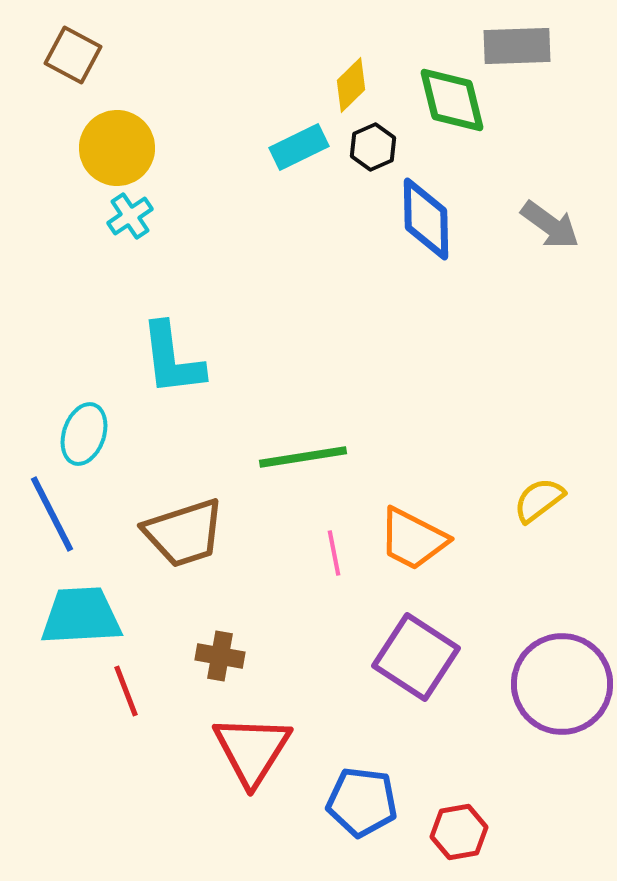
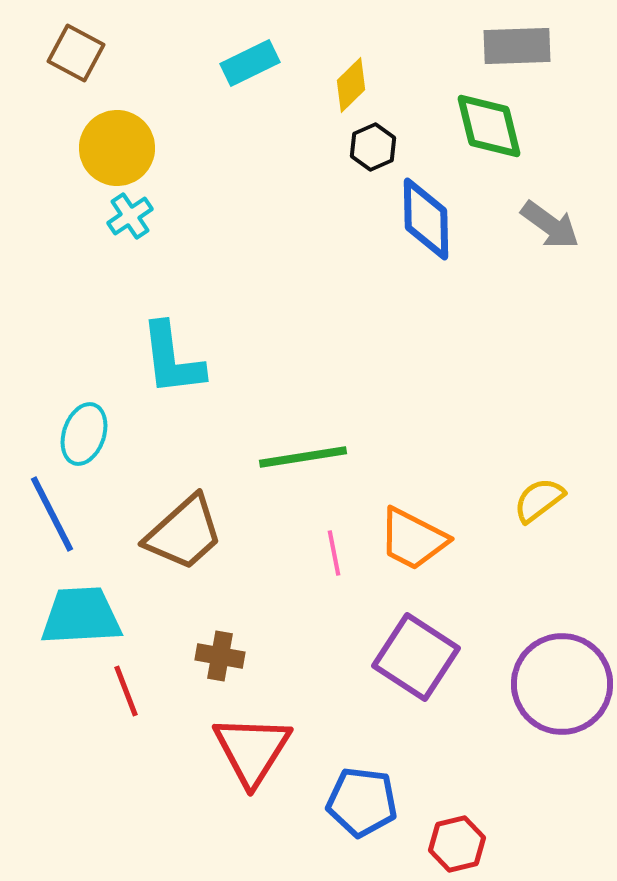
brown square: moved 3 px right, 2 px up
green diamond: moved 37 px right, 26 px down
cyan rectangle: moved 49 px left, 84 px up
brown trapezoid: rotated 24 degrees counterclockwise
red hexagon: moved 2 px left, 12 px down; rotated 4 degrees counterclockwise
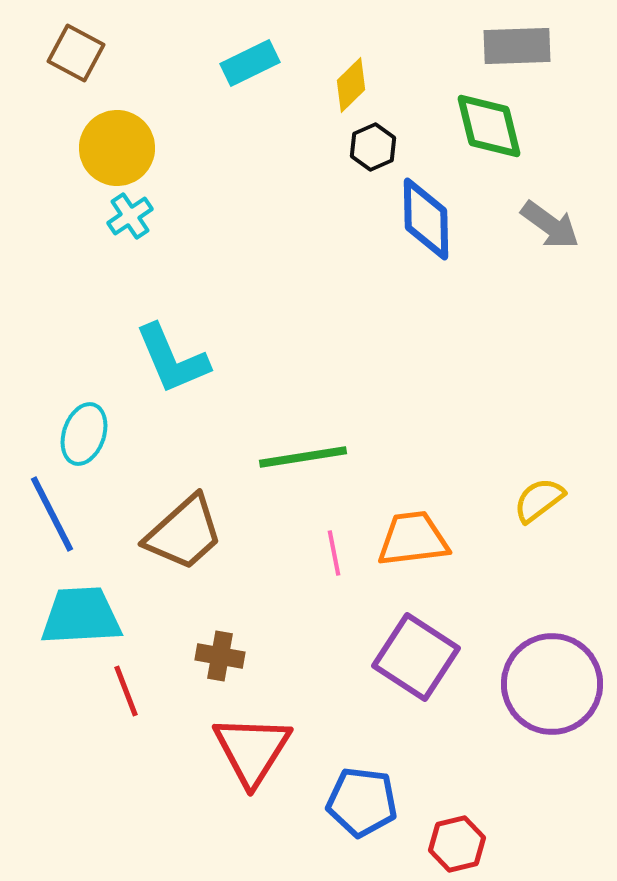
cyan L-shape: rotated 16 degrees counterclockwise
orange trapezoid: rotated 146 degrees clockwise
purple circle: moved 10 px left
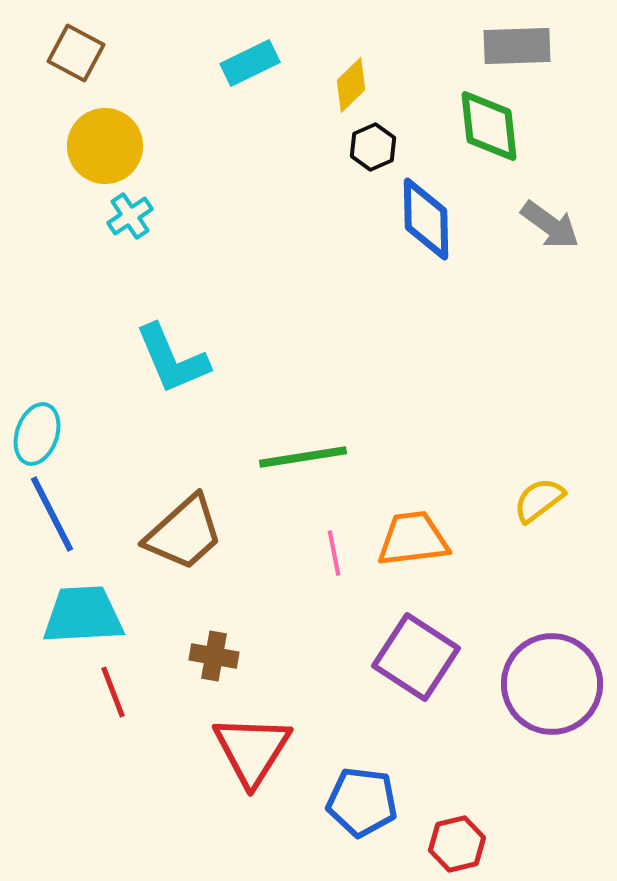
green diamond: rotated 8 degrees clockwise
yellow circle: moved 12 px left, 2 px up
cyan ellipse: moved 47 px left
cyan trapezoid: moved 2 px right, 1 px up
brown cross: moved 6 px left
red line: moved 13 px left, 1 px down
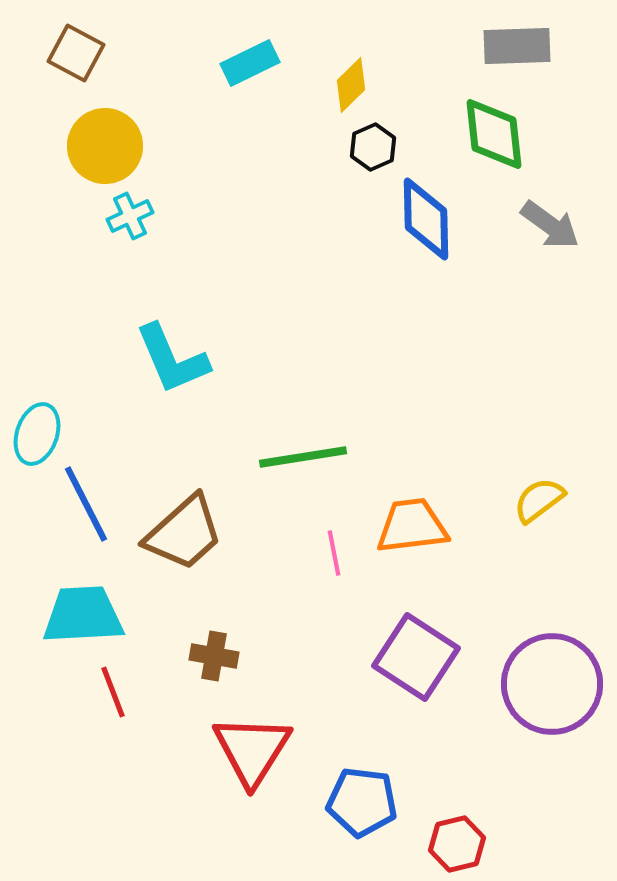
green diamond: moved 5 px right, 8 px down
cyan cross: rotated 9 degrees clockwise
blue line: moved 34 px right, 10 px up
orange trapezoid: moved 1 px left, 13 px up
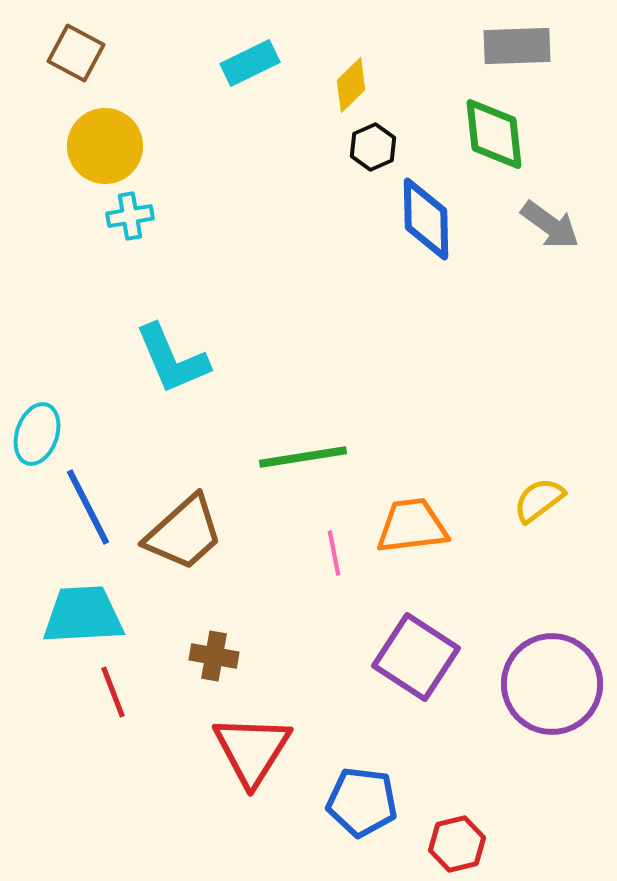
cyan cross: rotated 15 degrees clockwise
blue line: moved 2 px right, 3 px down
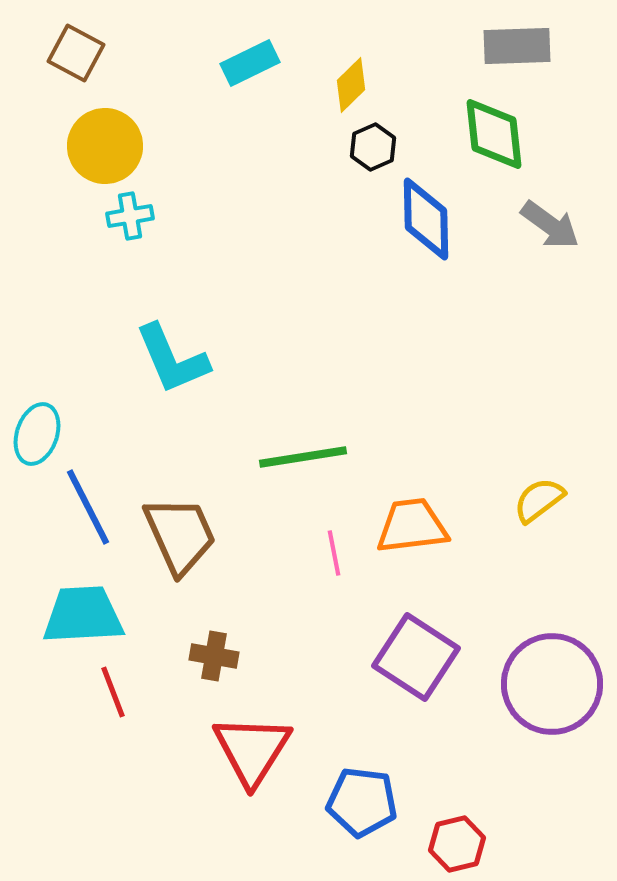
brown trapezoid: moved 4 px left, 2 px down; rotated 72 degrees counterclockwise
